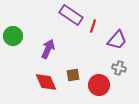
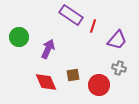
green circle: moved 6 px right, 1 px down
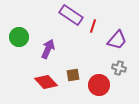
red diamond: rotated 20 degrees counterclockwise
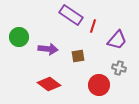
purple arrow: rotated 72 degrees clockwise
brown square: moved 5 px right, 19 px up
red diamond: moved 3 px right, 2 px down; rotated 10 degrees counterclockwise
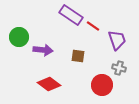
red line: rotated 72 degrees counterclockwise
purple trapezoid: rotated 60 degrees counterclockwise
purple arrow: moved 5 px left, 1 px down
brown square: rotated 16 degrees clockwise
red circle: moved 3 px right
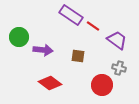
purple trapezoid: rotated 35 degrees counterclockwise
red diamond: moved 1 px right, 1 px up
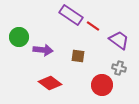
purple trapezoid: moved 2 px right
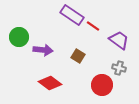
purple rectangle: moved 1 px right
brown square: rotated 24 degrees clockwise
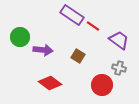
green circle: moved 1 px right
